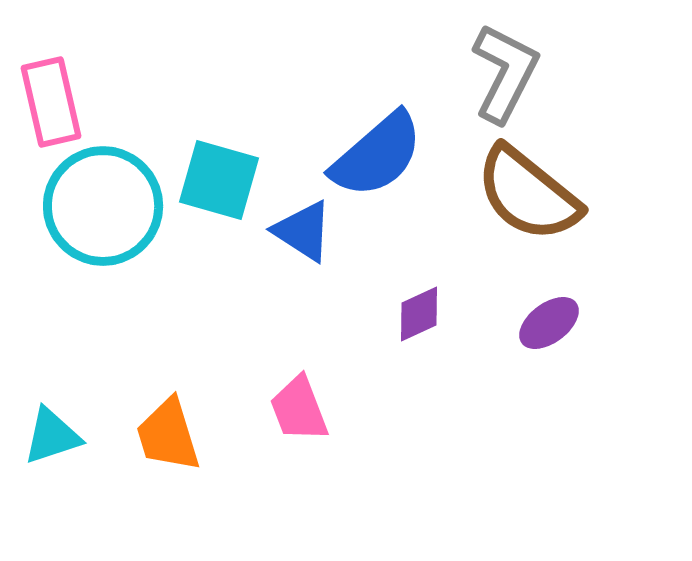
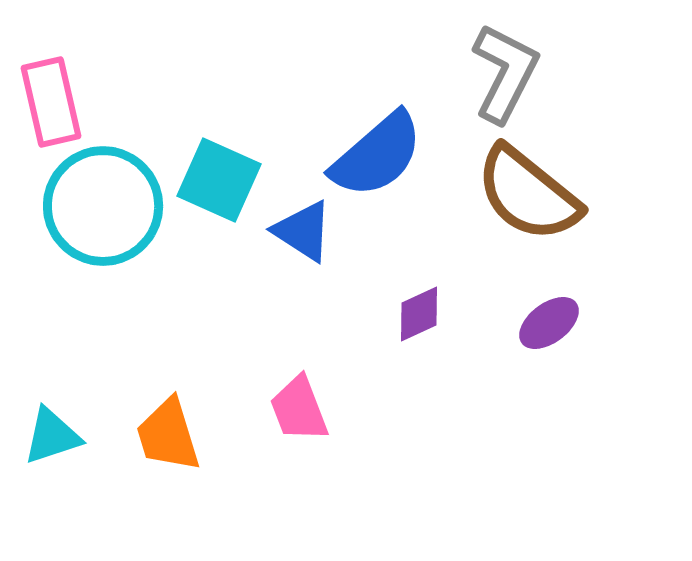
cyan square: rotated 8 degrees clockwise
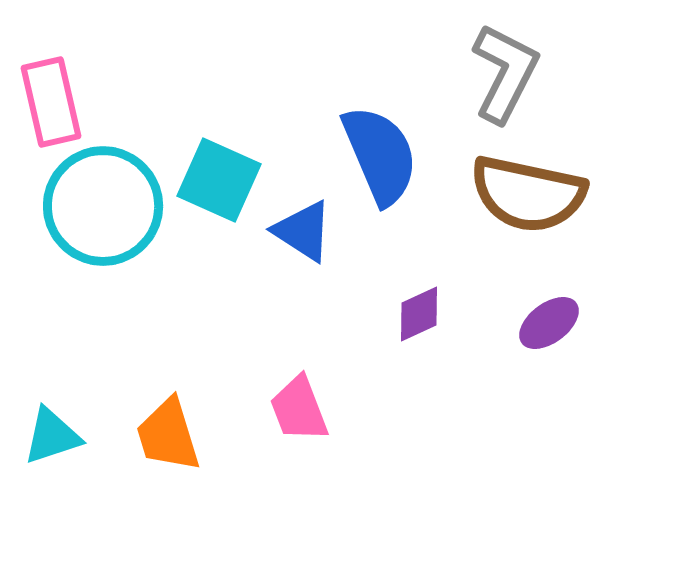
blue semicircle: moved 3 px right; rotated 72 degrees counterclockwise
brown semicircle: rotated 27 degrees counterclockwise
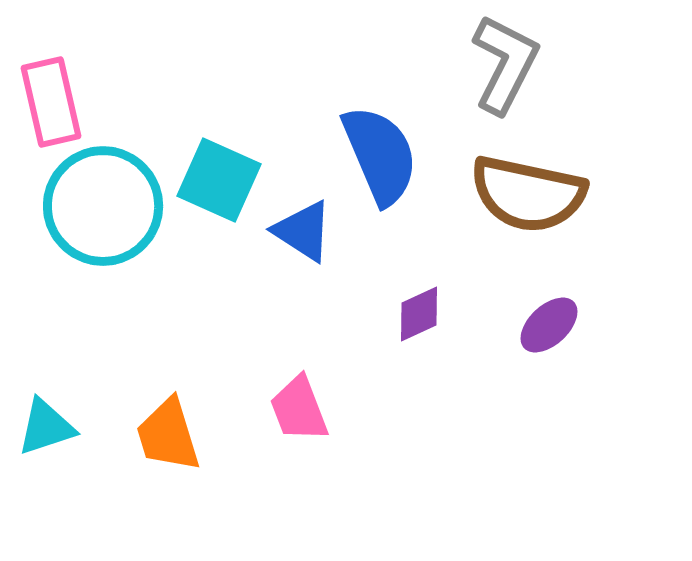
gray L-shape: moved 9 px up
purple ellipse: moved 2 px down; rotated 6 degrees counterclockwise
cyan triangle: moved 6 px left, 9 px up
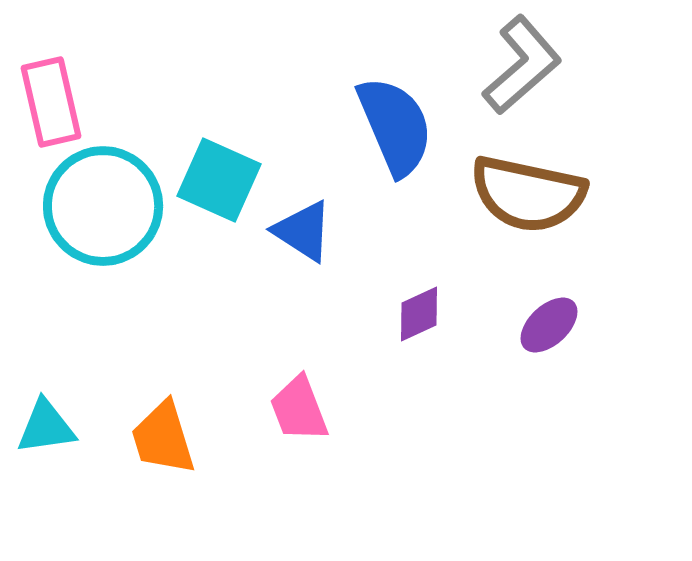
gray L-shape: moved 17 px right, 1 px down; rotated 22 degrees clockwise
blue semicircle: moved 15 px right, 29 px up
cyan triangle: rotated 10 degrees clockwise
orange trapezoid: moved 5 px left, 3 px down
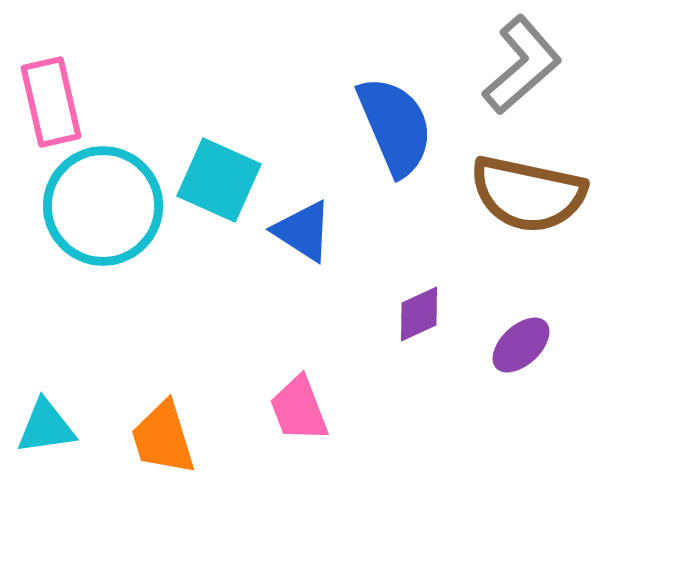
purple ellipse: moved 28 px left, 20 px down
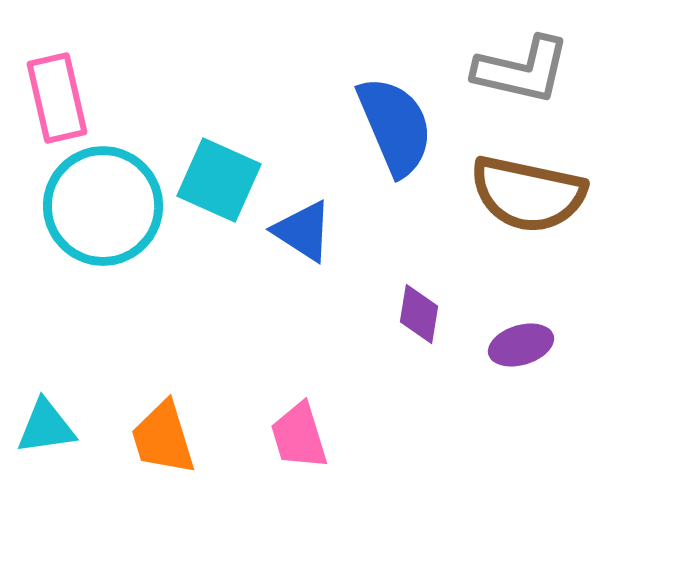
gray L-shape: moved 5 px down; rotated 54 degrees clockwise
pink rectangle: moved 6 px right, 4 px up
purple diamond: rotated 56 degrees counterclockwise
purple ellipse: rotated 26 degrees clockwise
pink trapezoid: moved 27 px down; rotated 4 degrees clockwise
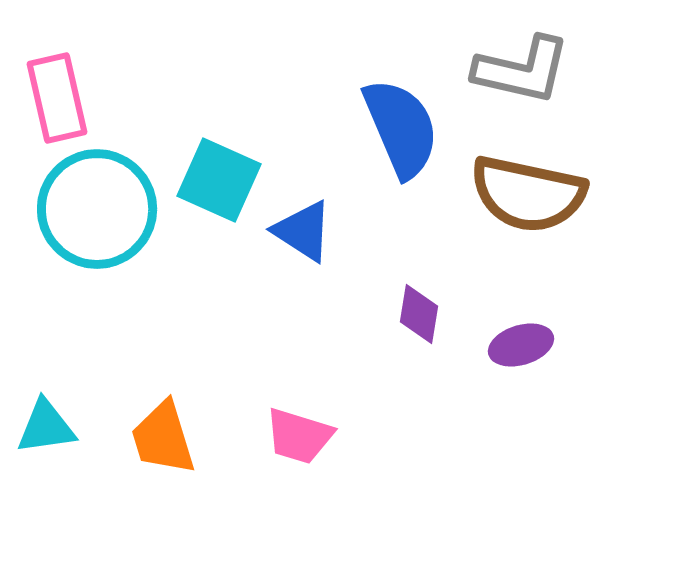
blue semicircle: moved 6 px right, 2 px down
cyan circle: moved 6 px left, 3 px down
pink trapezoid: rotated 56 degrees counterclockwise
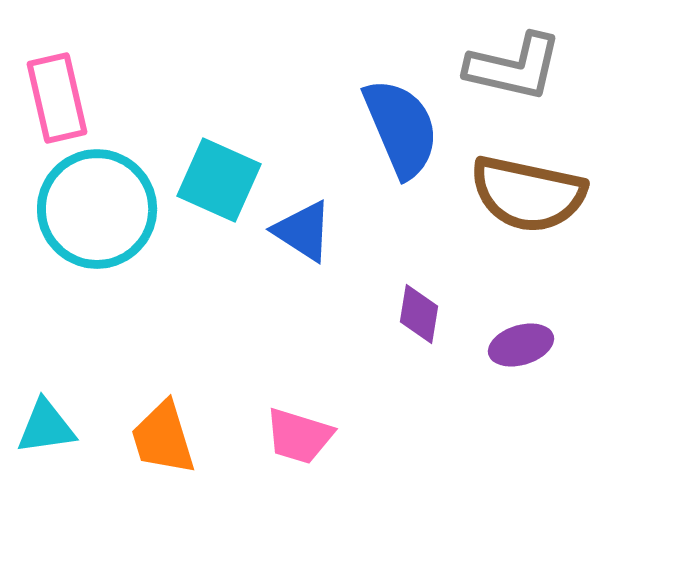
gray L-shape: moved 8 px left, 3 px up
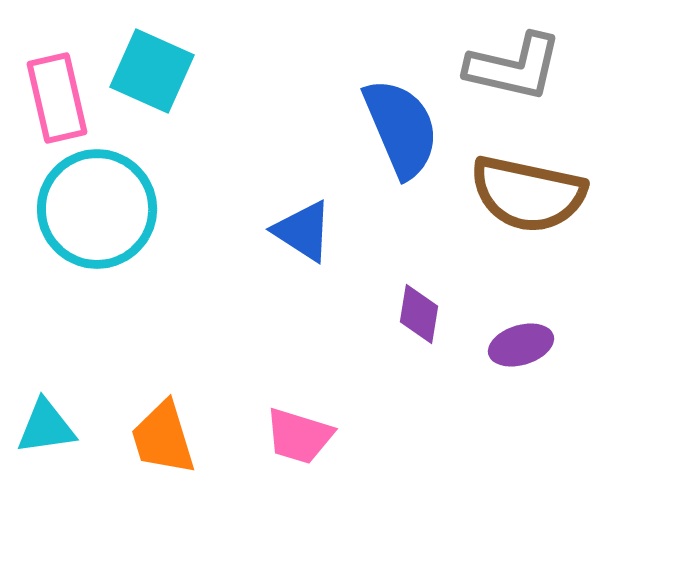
cyan square: moved 67 px left, 109 px up
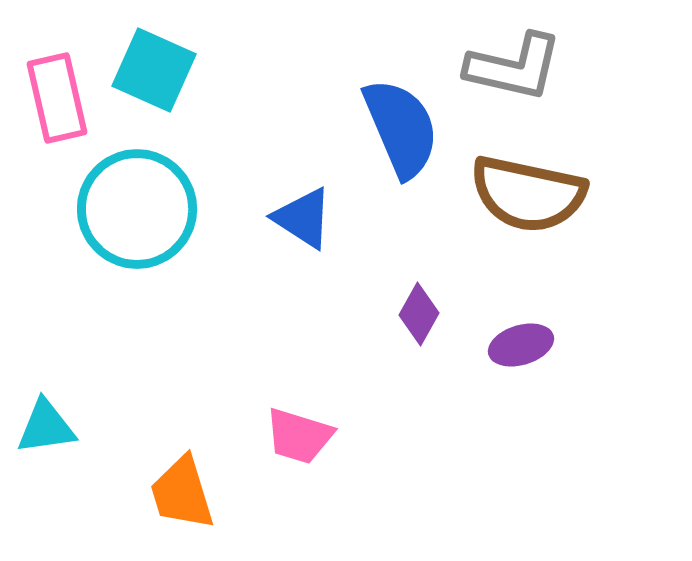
cyan square: moved 2 px right, 1 px up
cyan circle: moved 40 px right
blue triangle: moved 13 px up
purple diamond: rotated 20 degrees clockwise
orange trapezoid: moved 19 px right, 55 px down
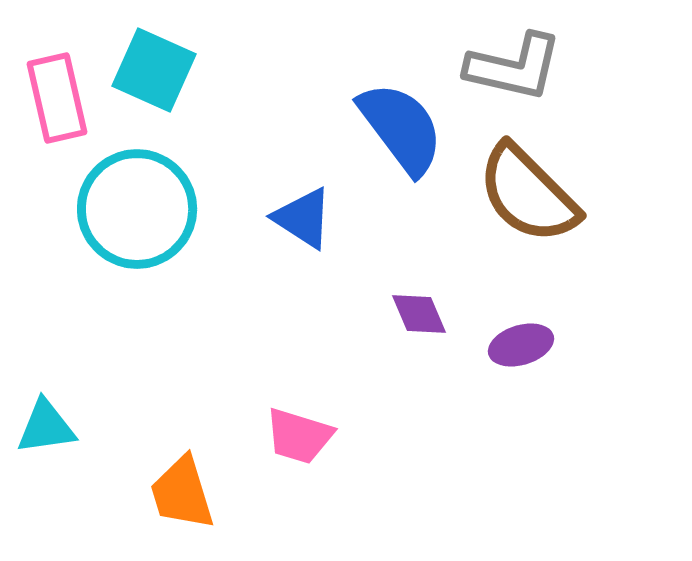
blue semicircle: rotated 14 degrees counterclockwise
brown semicircle: rotated 33 degrees clockwise
purple diamond: rotated 52 degrees counterclockwise
